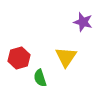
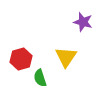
red hexagon: moved 2 px right, 1 px down
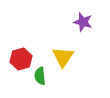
yellow triangle: moved 3 px left
green semicircle: moved 2 px up; rotated 12 degrees clockwise
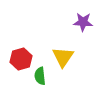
purple star: rotated 12 degrees counterclockwise
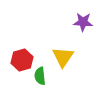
red hexagon: moved 1 px right, 1 px down
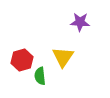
purple star: moved 3 px left
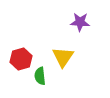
red hexagon: moved 1 px left, 1 px up
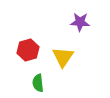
red hexagon: moved 7 px right, 9 px up
green semicircle: moved 2 px left, 7 px down
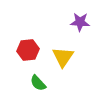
red hexagon: rotated 10 degrees clockwise
green semicircle: rotated 36 degrees counterclockwise
